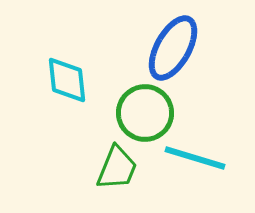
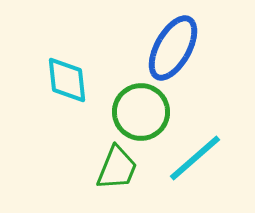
green circle: moved 4 px left, 1 px up
cyan line: rotated 58 degrees counterclockwise
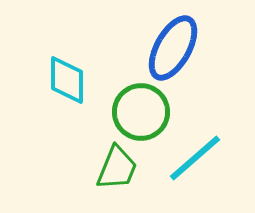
cyan diamond: rotated 6 degrees clockwise
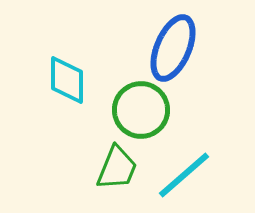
blue ellipse: rotated 6 degrees counterclockwise
green circle: moved 2 px up
cyan line: moved 11 px left, 17 px down
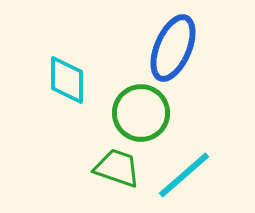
green circle: moved 3 px down
green trapezoid: rotated 93 degrees counterclockwise
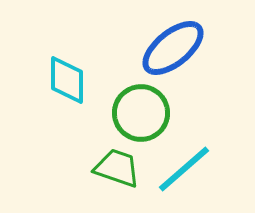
blue ellipse: rotated 28 degrees clockwise
cyan line: moved 6 px up
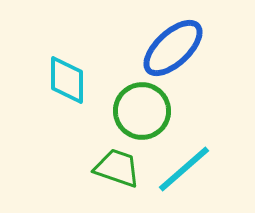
blue ellipse: rotated 4 degrees counterclockwise
green circle: moved 1 px right, 2 px up
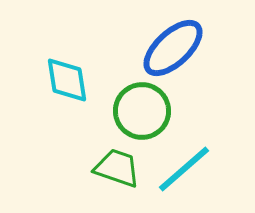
cyan diamond: rotated 9 degrees counterclockwise
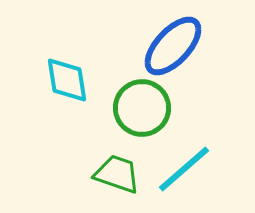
blue ellipse: moved 2 px up; rotated 4 degrees counterclockwise
green circle: moved 3 px up
green trapezoid: moved 6 px down
